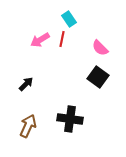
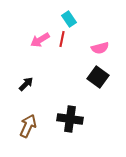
pink semicircle: rotated 60 degrees counterclockwise
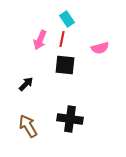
cyan rectangle: moved 2 px left
pink arrow: rotated 36 degrees counterclockwise
black square: moved 33 px left, 12 px up; rotated 30 degrees counterclockwise
brown arrow: rotated 55 degrees counterclockwise
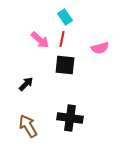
cyan rectangle: moved 2 px left, 2 px up
pink arrow: rotated 72 degrees counterclockwise
black cross: moved 1 px up
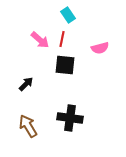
cyan rectangle: moved 3 px right, 2 px up
